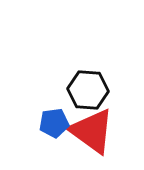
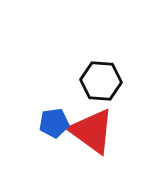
black hexagon: moved 13 px right, 9 px up
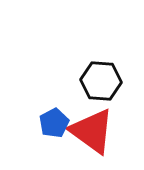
blue pentagon: rotated 20 degrees counterclockwise
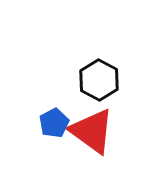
black hexagon: moved 2 px left, 1 px up; rotated 24 degrees clockwise
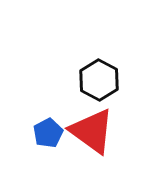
blue pentagon: moved 6 px left, 10 px down
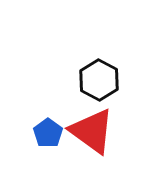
blue pentagon: rotated 8 degrees counterclockwise
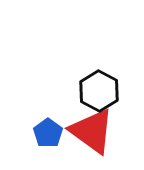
black hexagon: moved 11 px down
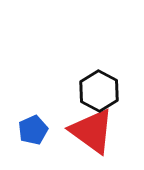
blue pentagon: moved 15 px left, 3 px up; rotated 12 degrees clockwise
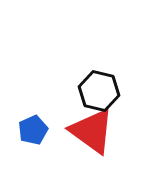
black hexagon: rotated 15 degrees counterclockwise
